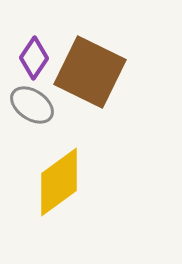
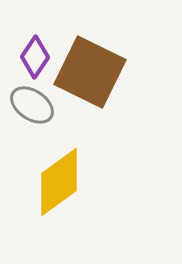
purple diamond: moved 1 px right, 1 px up
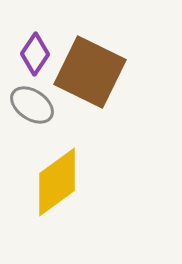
purple diamond: moved 3 px up
yellow diamond: moved 2 px left
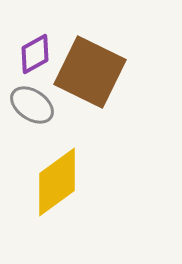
purple diamond: rotated 27 degrees clockwise
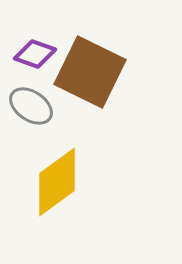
purple diamond: rotated 48 degrees clockwise
gray ellipse: moved 1 px left, 1 px down
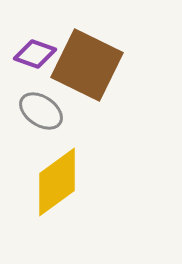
brown square: moved 3 px left, 7 px up
gray ellipse: moved 10 px right, 5 px down
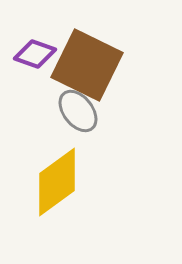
gray ellipse: moved 37 px right; rotated 18 degrees clockwise
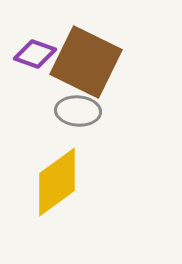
brown square: moved 1 px left, 3 px up
gray ellipse: rotated 48 degrees counterclockwise
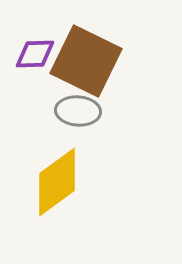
purple diamond: rotated 21 degrees counterclockwise
brown square: moved 1 px up
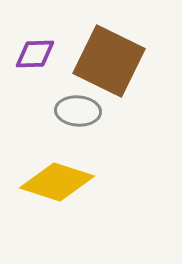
brown square: moved 23 px right
yellow diamond: rotated 54 degrees clockwise
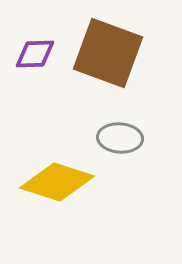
brown square: moved 1 px left, 8 px up; rotated 6 degrees counterclockwise
gray ellipse: moved 42 px right, 27 px down
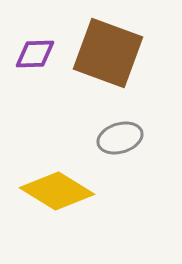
gray ellipse: rotated 21 degrees counterclockwise
yellow diamond: moved 9 px down; rotated 14 degrees clockwise
